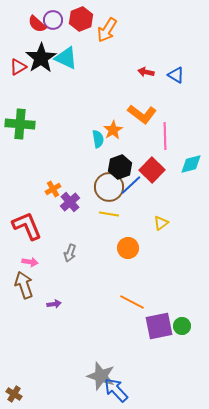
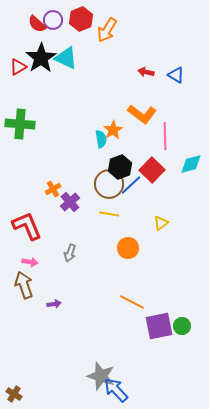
cyan semicircle: moved 3 px right
brown circle: moved 3 px up
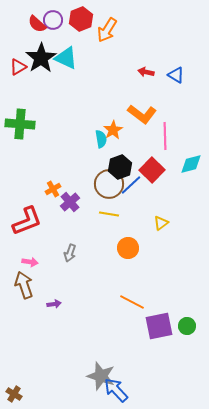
red L-shape: moved 5 px up; rotated 92 degrees clockwise
green circle: moved 5 px right
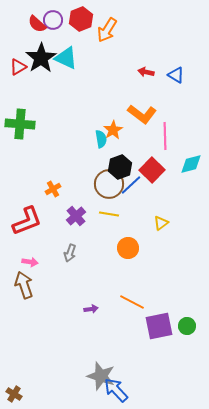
purple cross: moved 6 px right, 14 px down
purple arrow: moved 37 px right, 5 px down
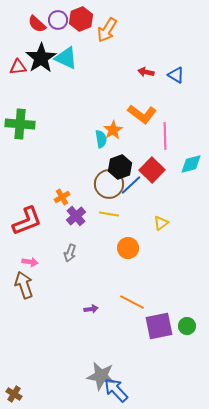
purple circle: moved 5 px right
red triangle: rotated 24 degrees clockwise
orange cross: moved 9 px right, 8 px down
gray star: rotated 8 degrees counterclockwise
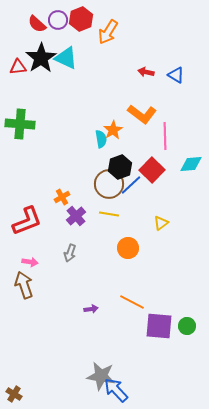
orange arrow: moved 1 px right, 2 px down
cyan diamond: rotated 10 degrees clockwise
purple square: rotated 16 degrees clockwise
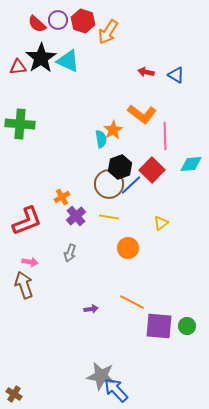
red hexagon: moved 2 px right, 2 px down; rotated 20 degrees counterclockwise
cyan triangle: moved 2 px right, 3 px down
yellow line: moved 3 px down
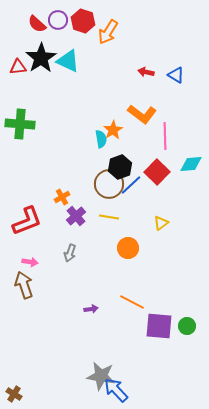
red square: moved 5 px right, 2 px down
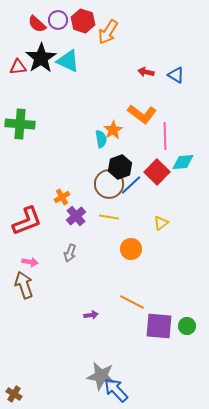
cyan diamond: moved 8 px left, 2 px up
orange circle: moved 3 px right, 1 px down
purple arrow: moved 6 px down
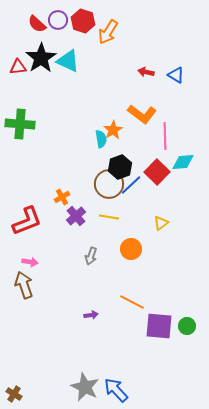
gray arrow: moved 21 px right, 3 px down
gray star: moved 16 px left, 11 px down; rotated 16 degrees clockwise
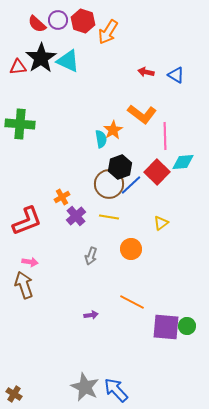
purple square: moved 7 px right, 1 px down
